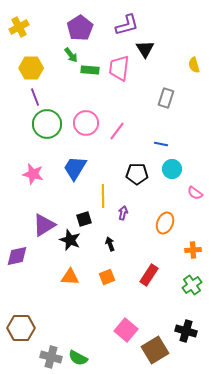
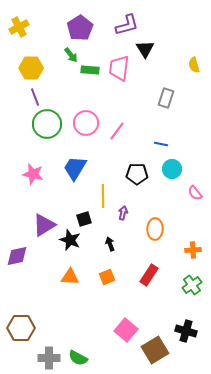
pink semicircle: rotated 14 degrees clockwise
orange ellipse: moved 10 px left, 6 px down; rotated 20 degrees counterclockwise
gray cross: moved 2 px left, 1 px down; rotated 15 degrees counterclockwise
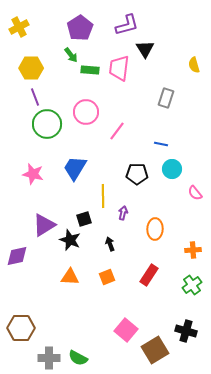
pink circle: moved 11 px up
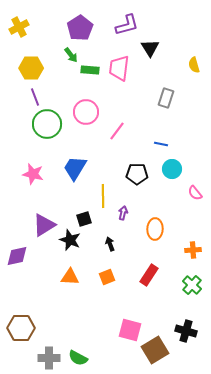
black triangle: moved 5 px right, 1 px up
green cross: rotated 12 degrees counterclockwise
pink square: moved 4 px right; rotated 25 degrees counterclockwise
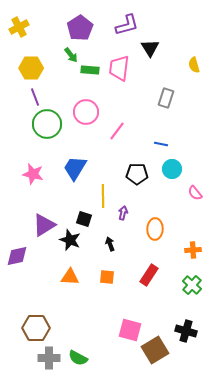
black square: rotated 35 degrees clockwise
orange square: rotated 28 degrees clockwise
brown hexagon: moved 15 px right
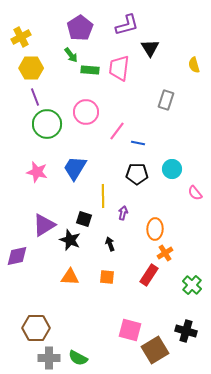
yellow cross: moved 2 px right, 10 px down
gray rectangle: moved 2 px down
blue line: moved 23 px left, 1 px up
pink star: moved 4 px right, 2 px up
orange cross: moved 28 px left, 3 px down; rotated 28 degrees counterclockwise
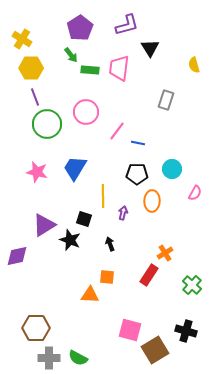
yellow cross: moved 1 px right, 2 px down; rotated 30 degrees counterclockwise
pink semicircle: rotated 112 degrees counterclockwise
orange ellipse: moved 3 px left, 28 px up
orange triangle: moved 20 px right, 18 px down
